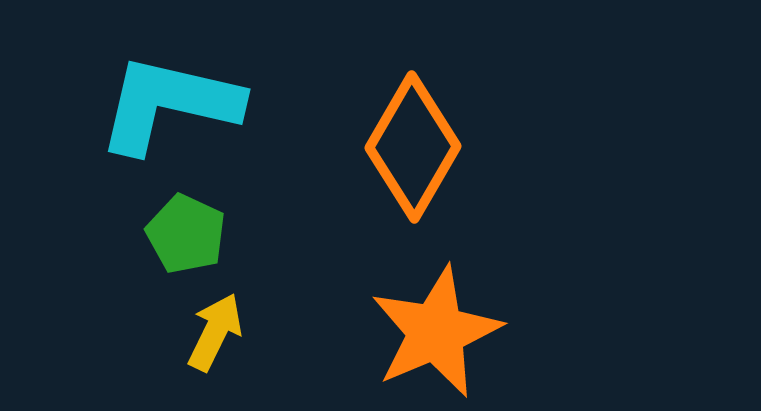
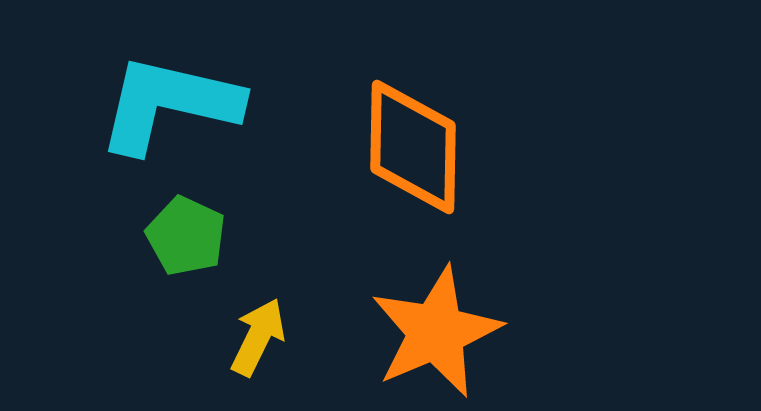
orange diamond: rotated 29 degrees counterclockwise
green pentagon: moved 2 px down
yellow arrow: moved 43 px right, 5 px down
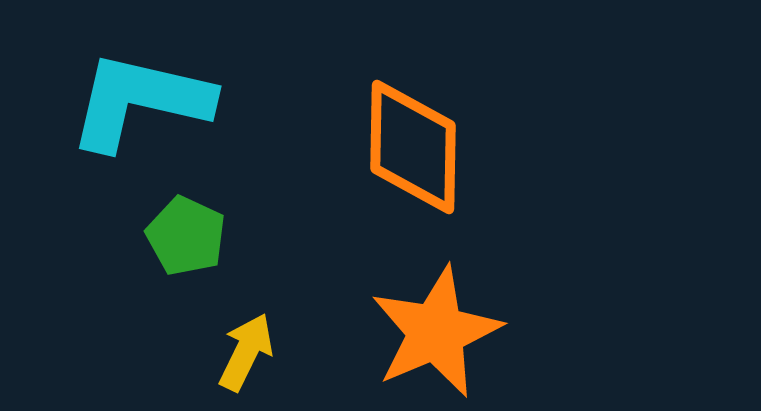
cyan L-shape: moved 29 px left, 3 px up
yellow arrow: moved 12 px left, 15 px down
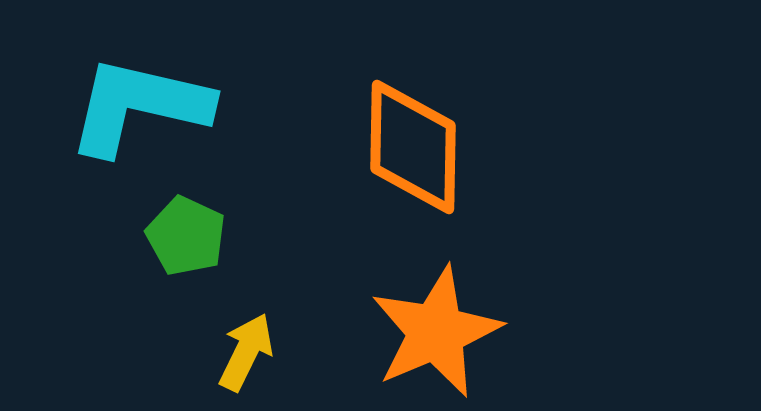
cyan L-shape: moved 1 px left, 5 px down
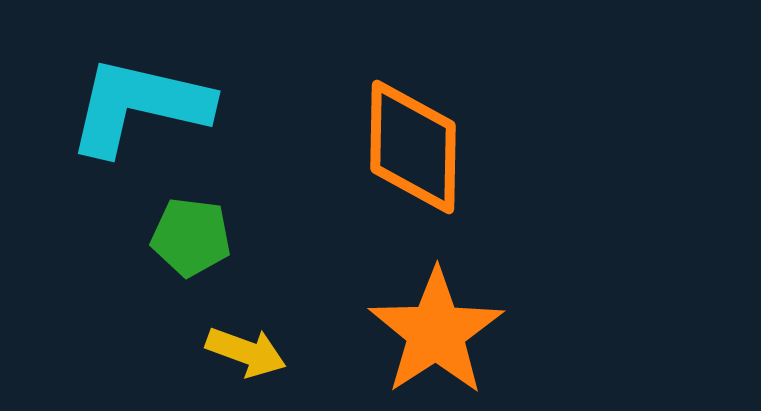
green pentagon: moved 5 px right, 1 px down; rotated 18 degrees counterclockwise
orange star: rotated 10 degrees counterclockwise
yellow arrow: rotated 84 degrees clockwise
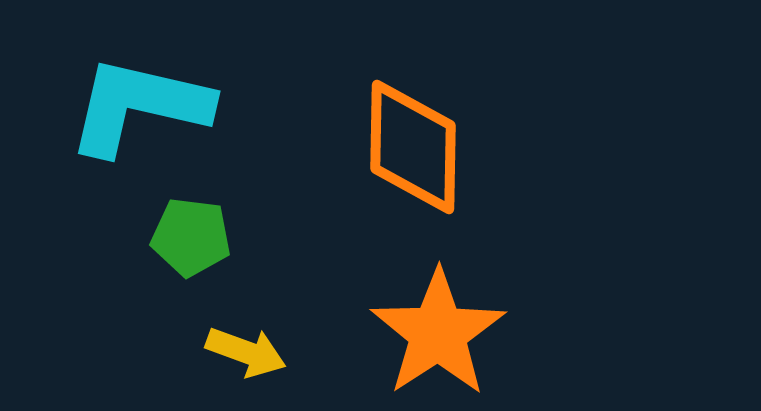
orange star: moved 2 px right, 1 px down
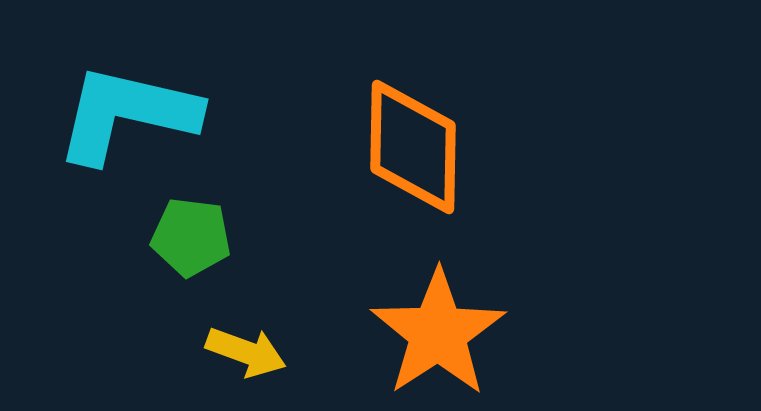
cyan L-shape: moved 12 px left, 8 px down
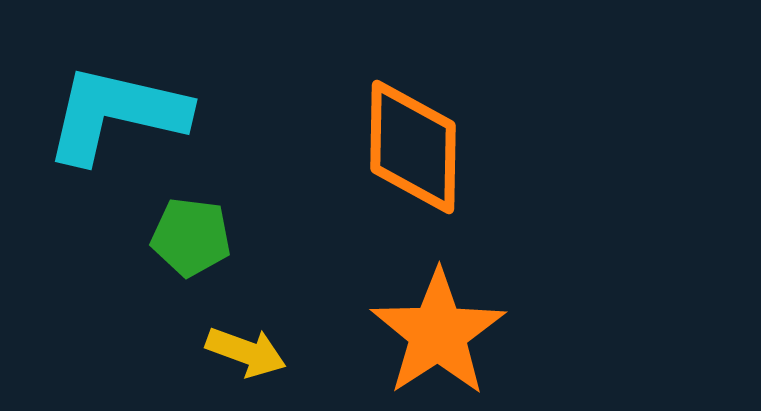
cyan L-shape: moved 11 px left
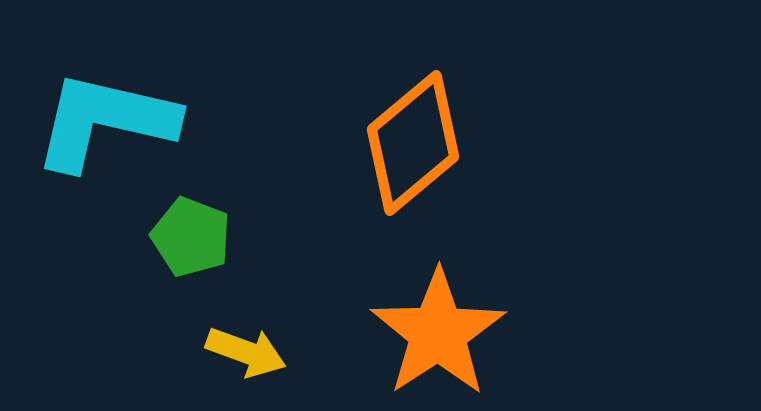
cyan L-shape: moved 11 px left, 7 px down
orange diamond: moved 4 px up; rotated 49 degrees clockwise
green pentagon: rotated 14 degrees clockwise
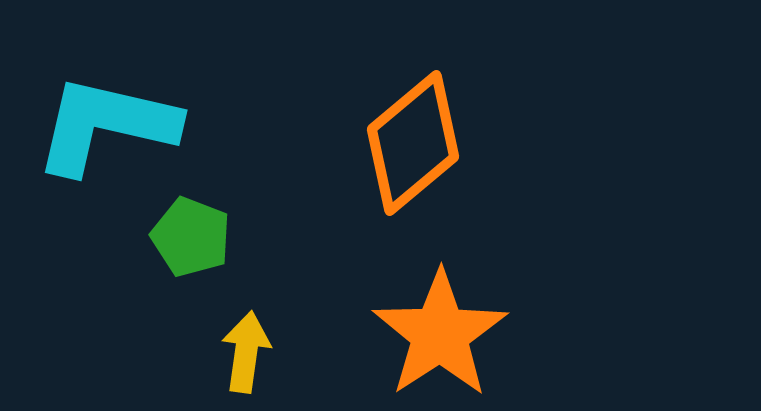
cyan L-shape: moved 1 px right, 4 px down
orange star: moved 2 px right, 1 px down
yellow arrow: rotated 102 degrees counterclockwise
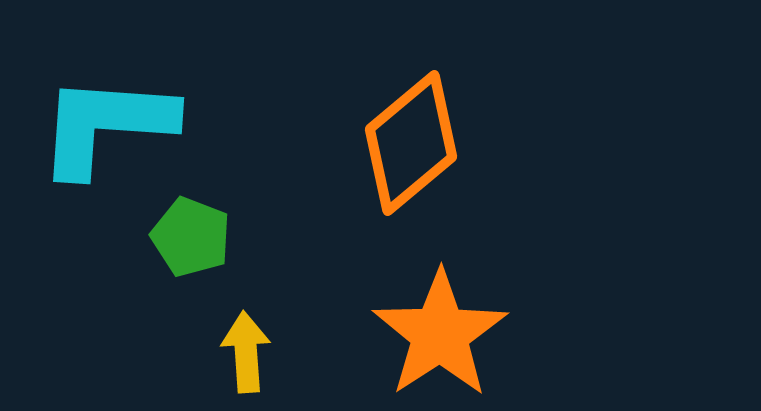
cyan L-shape: rotated 9 degrees counterclockwise
orange diamond: moved 2 px left
yellow arrow: rotated 12 degrees counterclockwise
